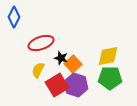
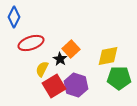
red ellipse: moved 10 px left
black star: moved 1 px left, 1 px down; rotated 16 degrees clockwise
orange square: moved 2 px left, 15 px up
yellow semicircle: moved 4 px right, 1 px up
green pentagon: moved 9 px right
red square: moved 3 px left, 1 px down
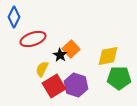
red ellipse: moved 2 px right, 4 px up
black star: moved 4 px up
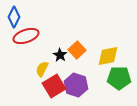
red ellipse: moved 7 px left, 3 px up
orange square: moved 6 px right, 1 px down
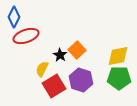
yellow diamond: moved 10 px right
purple hexagon: moved 5 px right, 5 px up
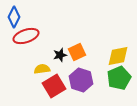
orange square: moved 2 px down; rotated 18 degrees clockwise
black star: rotated 24 degrees clockwise
yellow semicircle: rotated 56 degrees clockwise
green pentagon: rotated 25 degrees counterclockwise
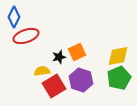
black star: moved 1 px left, 2 px down
yellow semicircle: moved 2 px down
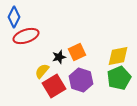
yellow semicircle: rotated 42 degrees counterclockwise
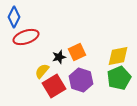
red ellipse: moved 1 px down
